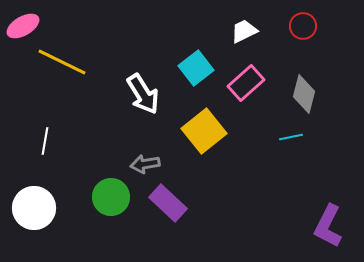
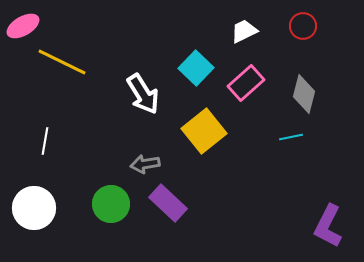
cyan square: rotated 8 degrees counterclockwise
green circle: moved 7 px down
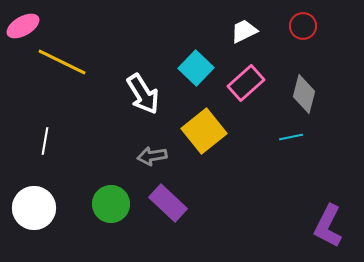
gray arrow: moved 7 px right, 8 px up
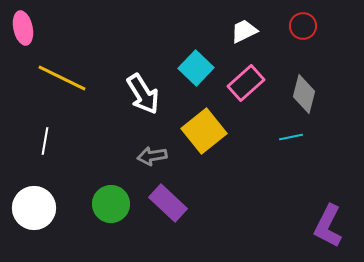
pink ellipse: moved 2 px down; rotated 72 degrees counterclockwise
yellow line: moved 16 px down
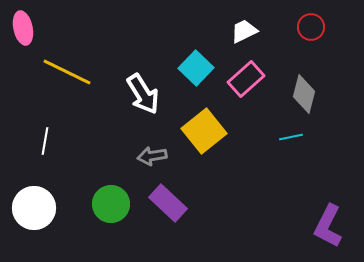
red circle: moved 8 px right, 1 px down
yellow line: moved 5 px right, 6 px up
pink rectangle: moved 4 px up
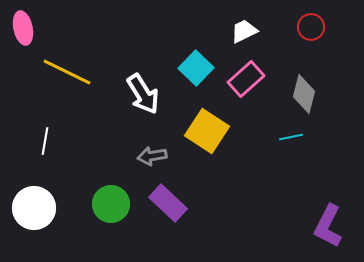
yellow square: moved 3 px right; rotated 18 degrees counterclockwise
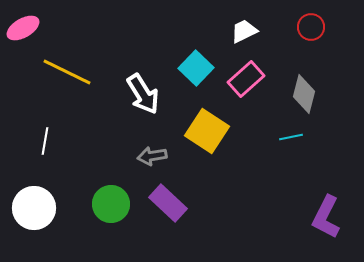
pink ellipse: rotated 72 degrees clockwise
purple L-shape: moved 2 px left, 9 px up
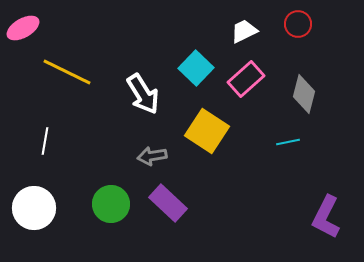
red circle: moved 13 px left, 3 px up
cyan line: moved 3 px left, 5 px down
